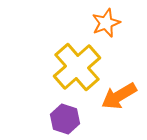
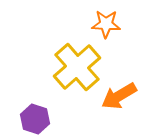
orange star: moved 1 px down; rotated 24 degrees clockwise
purple hexagon: moved 30 px left
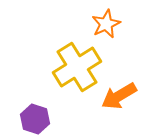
orange star: rotated 28 degrees counterclockwise
yellow cross: rotated 9 degrees clockwise
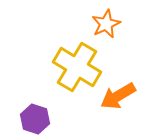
yellow cross: rotated 27 degrees counterclockwise
orange arrow: moved 1 px left
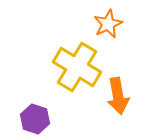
orange star: moved 2 px right
orange arrow: rotated 69 degrees counterclockwise
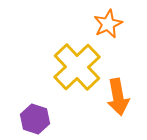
yellow cross: rotated 15 degrees clockwise
orange arrow: moved 1 px down
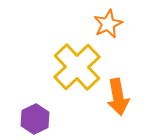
purple hexagon: rotated 16 degrees clockwise
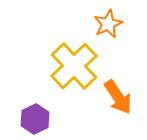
yellow cross: moved 3 px left, 1 px up
orange arrow: rotated 24 degrees counterclockwise
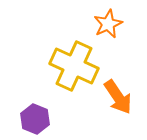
yellow cross: rotated 21 degrees counterclockwise
purple hexagon: rotated 12 degrees counterclockwise
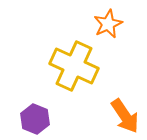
orange arrow: moved 7 px right, 19 px down
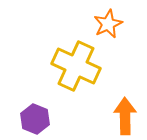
yellow cross: moved 2 px right
orange arrow: rotated 147 degrees counterclockwise
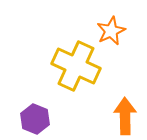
orange star: moved 3 px right, 7 px down
